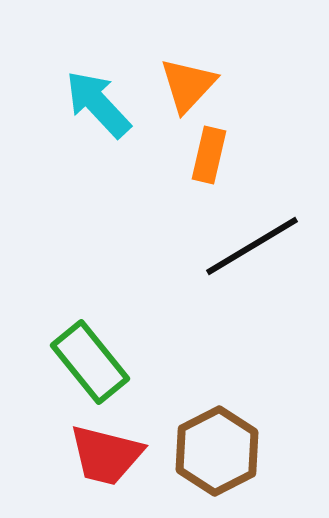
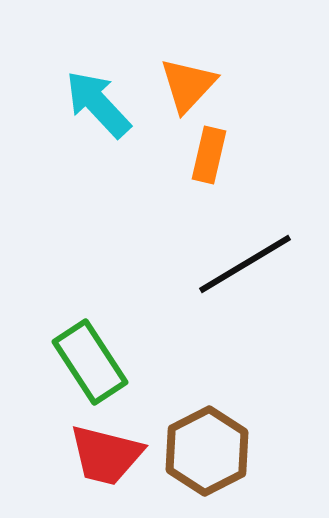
black line: moved 7 px left, 18 px down
green rectangle: rotated 6 degrees clockwise
brown hexagon: moved 10 px left
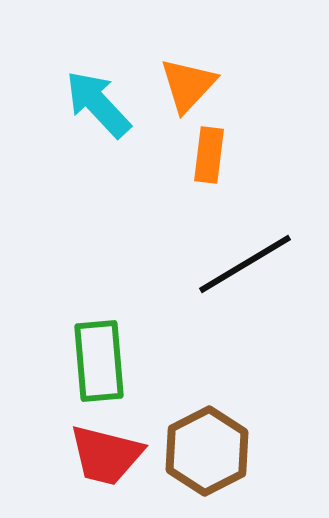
orange rectangle: rotated 6 degrees counterclockwise
green rectangle: moved 9 px right, 1 px up; rotated 28 degrees clockwise
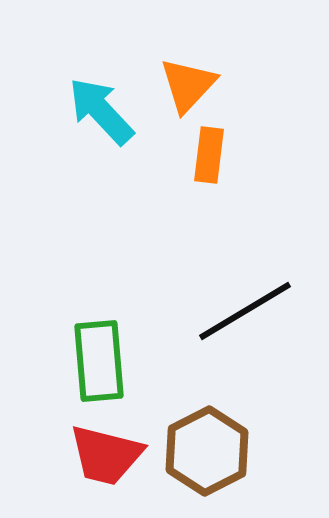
cyan arrow: moved 3 px right, 7 px down
black line: moved 47 px down
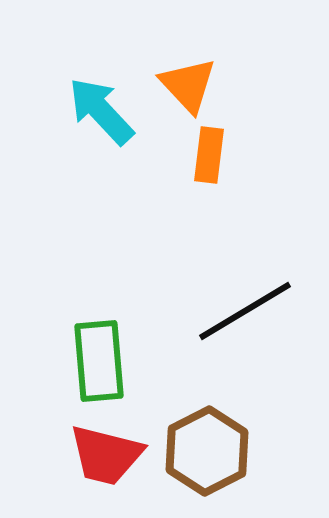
orange triangle: rotated 26 degrees counterclockwise
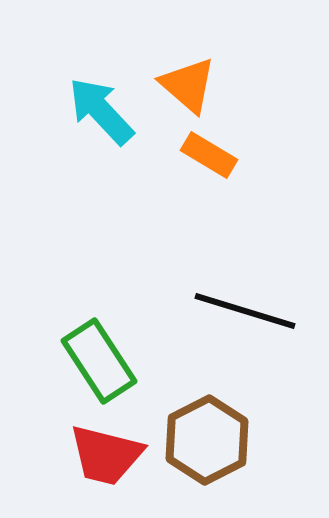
orange triangle: rotated 6 degrees counterclockwise
orange rectangle: rotated 66 degrees counterclockwise
black line: rotated 48 degrees clockwise
green rectangle: rotated 28 degrees counterclockwise
brown hexagon: moved 11 px up
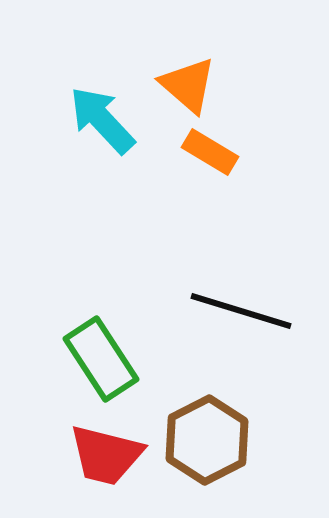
cyan arrow: moved 1 px right, 9 px down
orange rectangle: moved 1 px right, 3 px up
black line: moved 4 px left
green rectangle: moved 2 px right, 2 px up
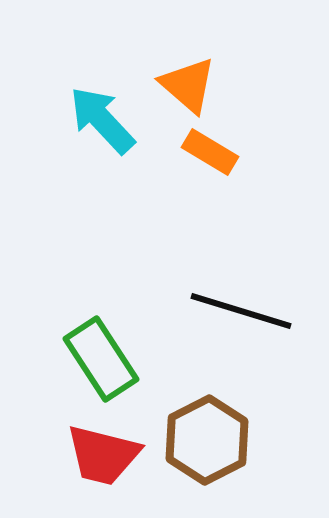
red trapezoid: moved 3 px left
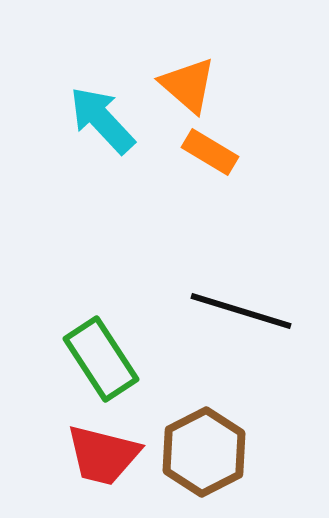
brown hexagon: moved 3 px left, 12 px down
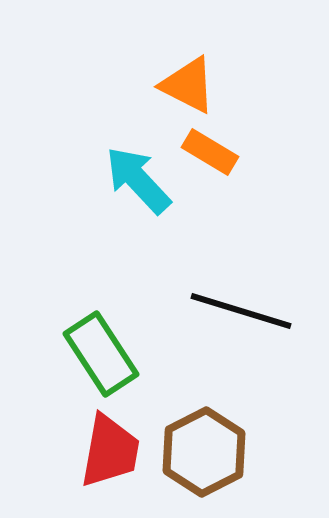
orange triangle: rotated 14 degrees counterclockwise
cyan arrow: moved 36 px right, 60 px down
green rectangle: moved 5 px up
red trapezoid: moved 7 px right, 4 px up; rotated 94 degrees counterclockwise
